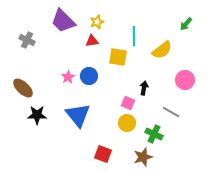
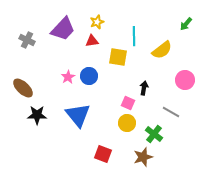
purple trapezoid: moved 8 px down; rotated 92 degrees counterclockwise
green cross: rotated 12 degrees clockwise
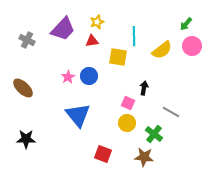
pink circle: moved 7 px right, 34 px up
black star: moved 11 px left, 24 px down
brown star: moved 1 px right; rotated 24 degrees clockwise
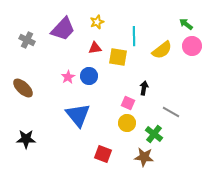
green arrow: rotated 88 degrees clockwise
red triangle: moved 3 px right, 7 px down
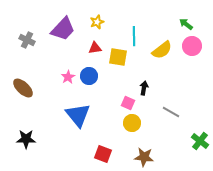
yellow circle: moved 5 px right
green cross: moved 46 px right, 7 px down
